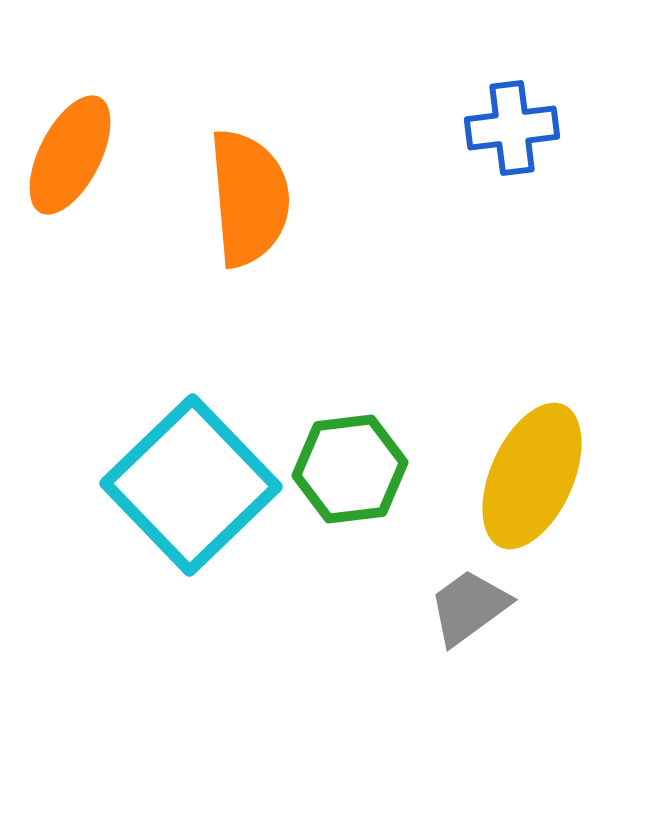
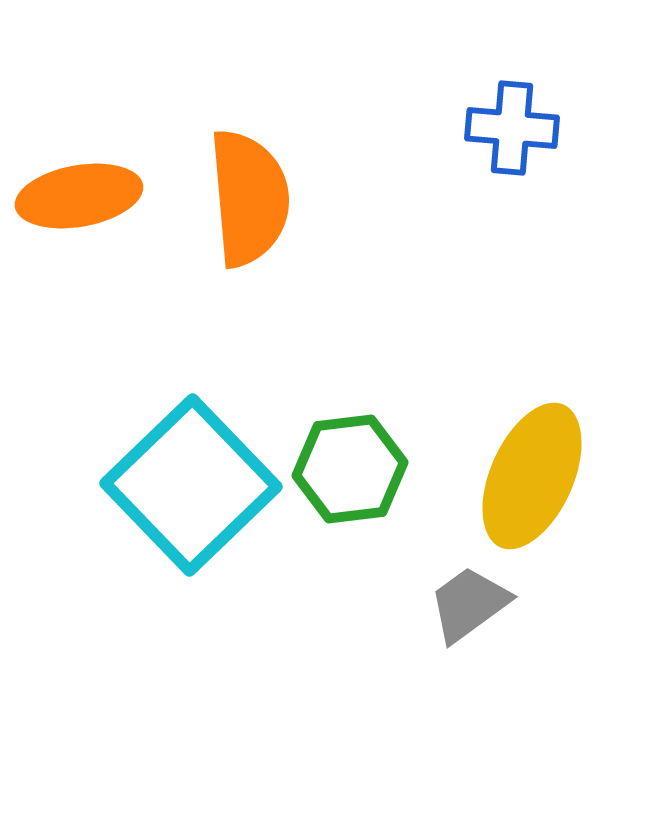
blue cross: rotated 12 degrees clockwise
orange ellipse: moved 9 px right, 41 px down; rotated 53 degrees clockwise
gray trapezoid: moved 3 px up
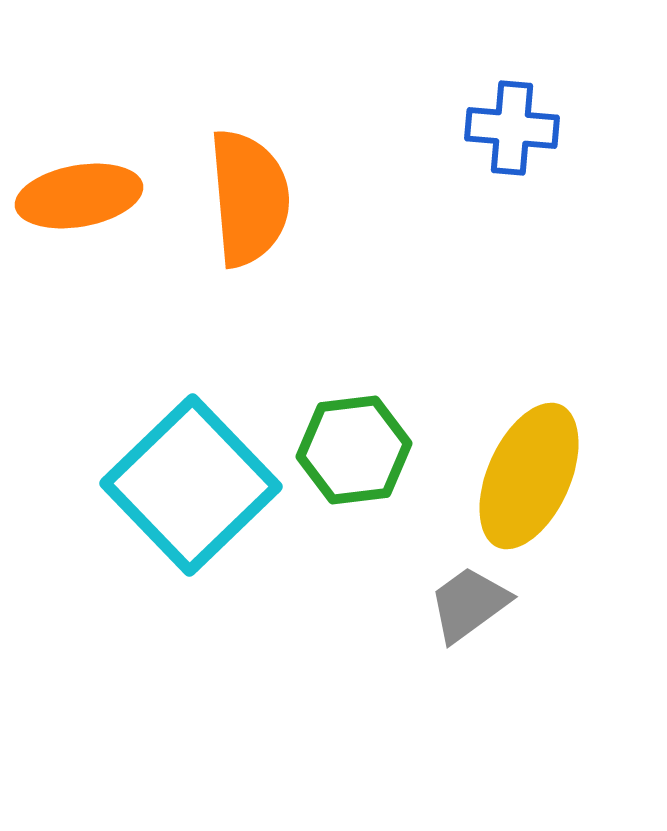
green hexagon: moved 4 px right, 19 px up
yellow ellipse: moved 3 px left
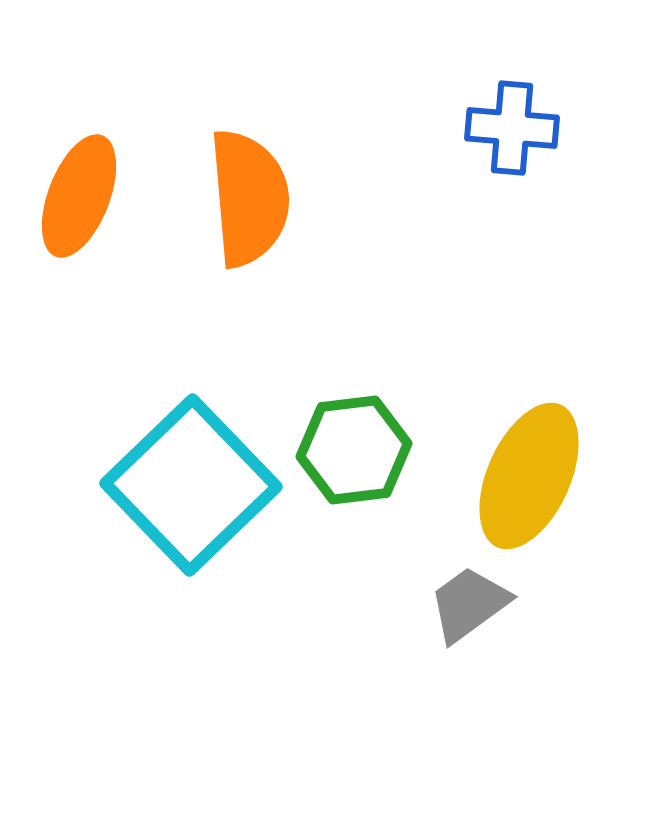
orange ellipse: rotated 59 degrees counterclockwise
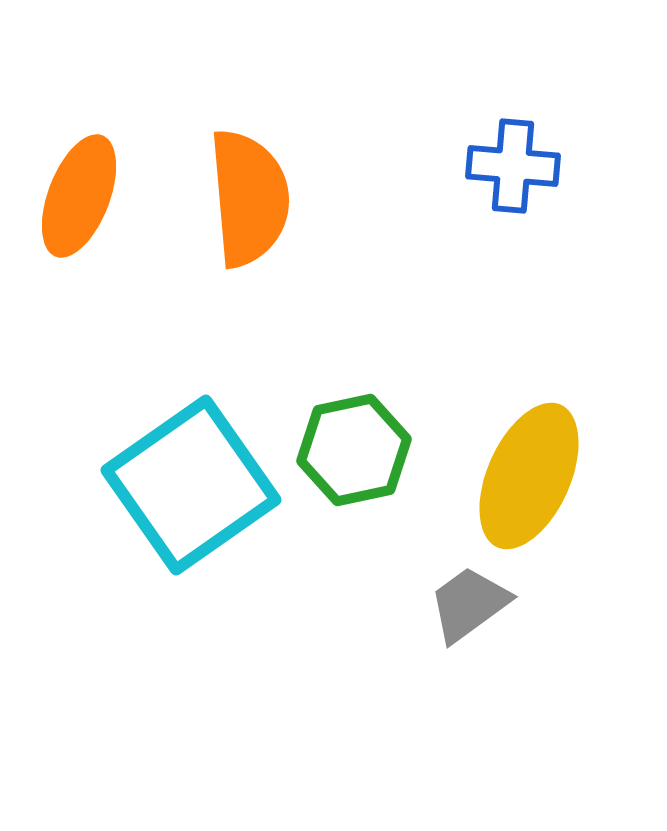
blue cross: moved 1 px right, 38 px down
green hexagon: rotated 5 degrees counterclockwise
cyan square: rotated 9 degrees clockwise
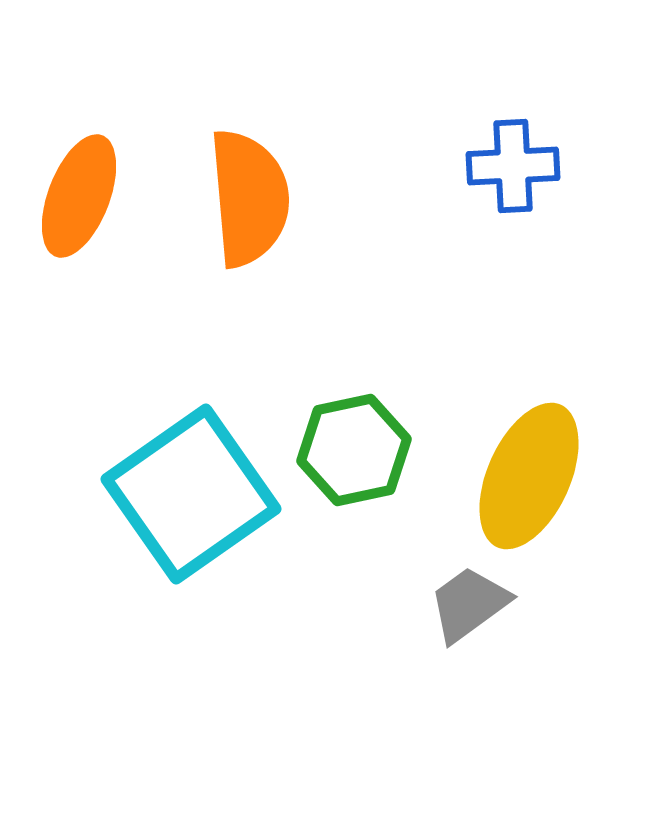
blue cross: rotated 8 degrees counterclockwise
cyan square: moved 9 px down
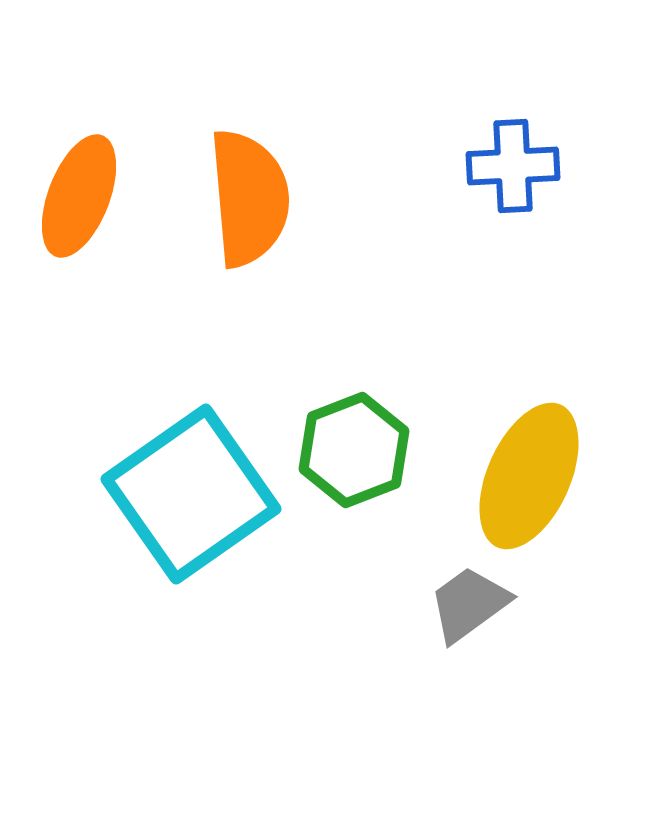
green hexagon: rotated 9 degrees counterclockwise
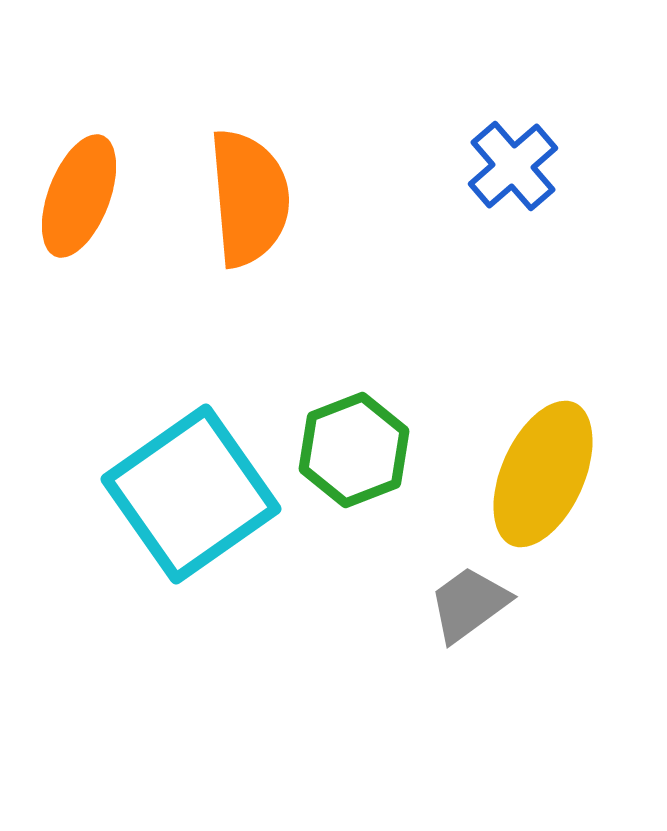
blue cross: rotated 38 degrees counterclockwise
yellow ellipse: moved 14 px right, 2 px up
